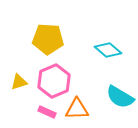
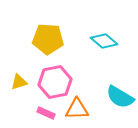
cyan diamond: moved 4 px left, 9 px up
pink hexagon: moved 1 px right, 1 px down; rotated 12 degrees clockwise
pink rectangle: moved 1 px left, 1 px down
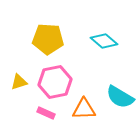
orange triangle: moved 7 px right
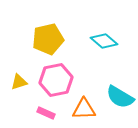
yellow pentagon: rotated 16 degrees counterclockwise
pink hexagon: moved 1 px right, 2 px up
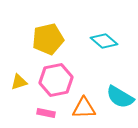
orange triangle: moved 1 px up
pink rectangle: rotated 12 degrees counterclockwise
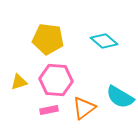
yellow pentagon: rotated 20 degrees clockwise
pink hexagon: rotated 16 degrees clockwise
orange triangle: rotated 35 degrees counterclockwise
pink rectangle: moved 3 px right, 3 px up; rotated 24 degrees counterclockwise
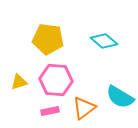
pink rectangle: moved 1 px right, 1 px down
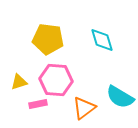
cyan diamond: moved 2 px left, 1 px up; rotated 32 degrees clockwise
pink rectangle: moved 12 px left, 7 px up
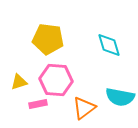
cyan diamond: moved 7 px right, 5 px down
cyan semicircle: rotated 20 degrees counterclockwise
